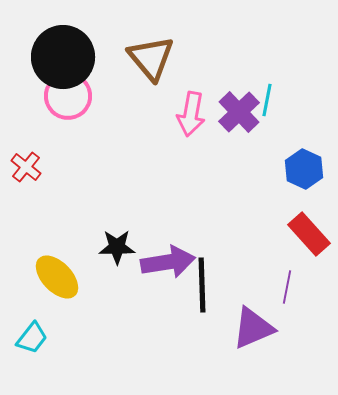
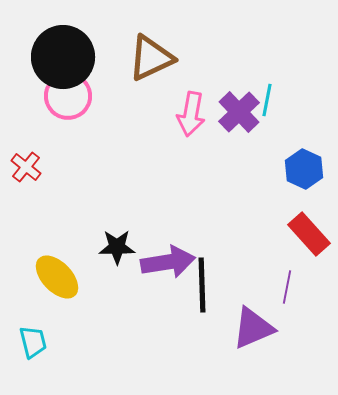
brown triangle: rotated 45 degrees clockwise
cyan trapezoid: moved 1 px right, 4 px down; rotated 52 degrees counterclockwise
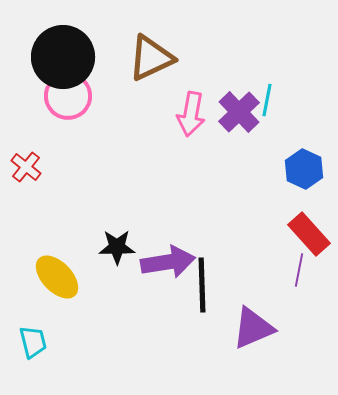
purple line: moved 12 px right, 17 px up
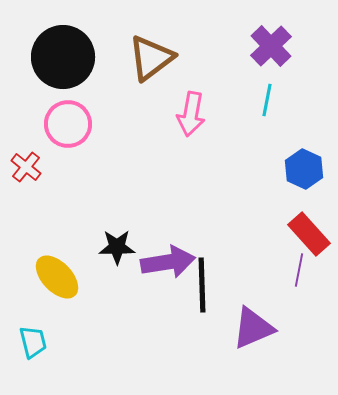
brown triangle: rotated 12 degrees counterclockwise
pink circle: moved 28 px down
purple cross: moved 32 px right, 66 px up
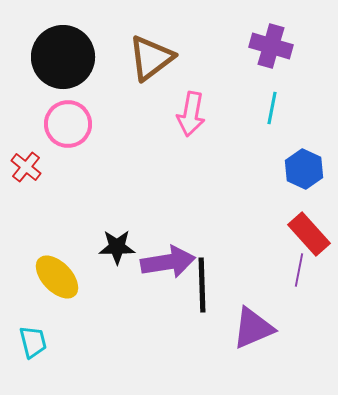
purple cross: rotated 30 degrees counterclockwise
cyan line: moved 5 px right, 8 px down
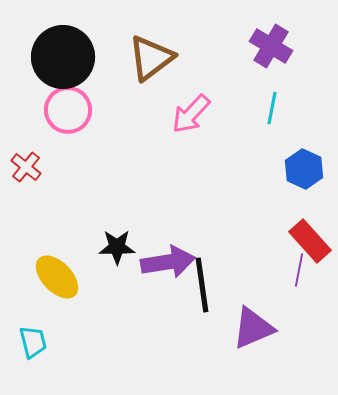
purple cross: rotated 15 degrees clockwise
pink arrow: rotated 33 degrees clockwise
pink circle: moved 14 px up
red rectangle: moved 1 px right, 7 px down
black line: rotated 6 degrees counterclockwise
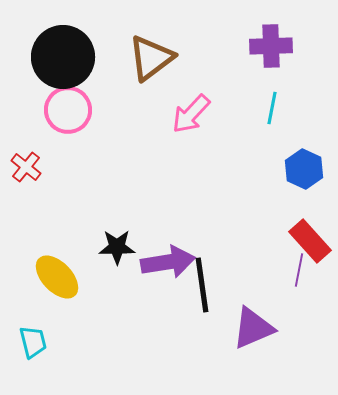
purple cross: rotated 33 degrees counterclockwise
